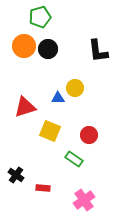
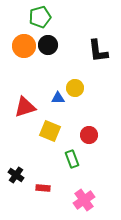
black circle: moved 4 px up
green rectangle: moved 2 px left; rotated 36 degrees clockwise
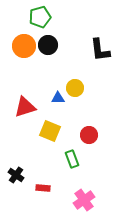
black L-shape: moved 2 px right, 1 px up
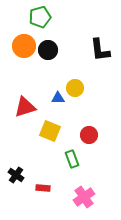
black circle: moved 5 px down
pink cross: moved 3 px up
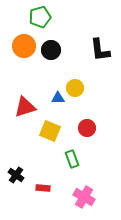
black circle: moved 3 px right
red circle: moved 2 px left, 7 px up
pink cross: rotated 25 degrees counterclockwise
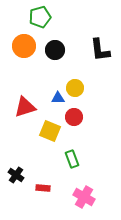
black circle: moved 4 px right
red circle: moved 13 px left, 11 px up
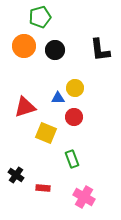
yellow square: moved 4 px left, 2 px down
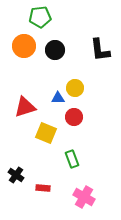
green pentagon: rotated 10 degrees clockwise
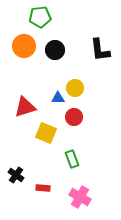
pink cross: moved 4 px left
